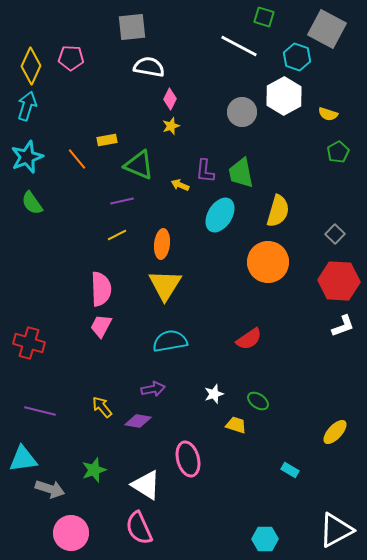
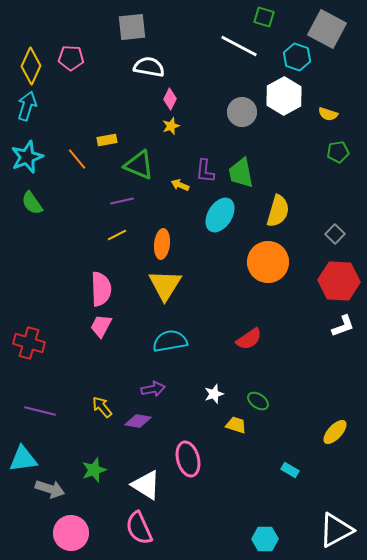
green pentagon at (338, 152): rotated 20 degrees clockwise
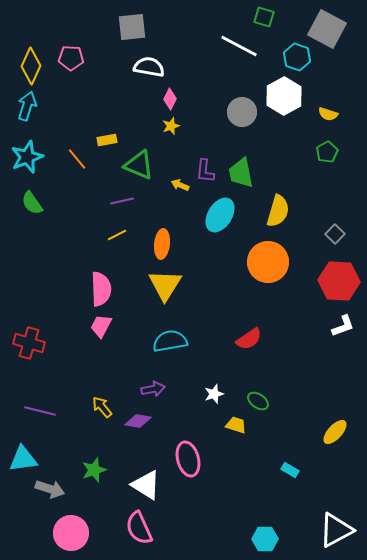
green pentagon at (338, 152): moved 11 px left; rotated 20 degrees counterclockwise
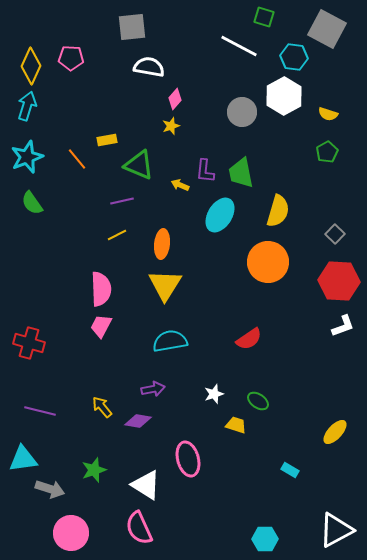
cyan hexagon at (297, 57): moved 3 px left; rotated 12 degrees counterclockwise
pink diamond at (170, 99): moved 5 px right; rotated 15 degrees clockwise
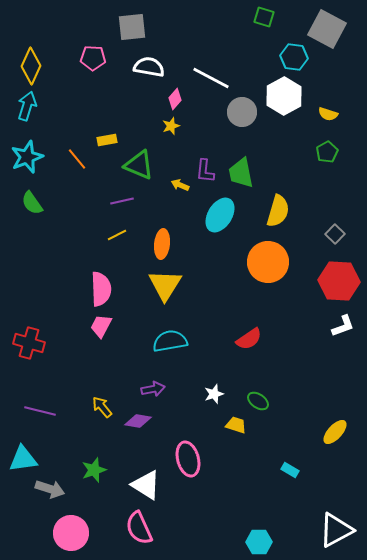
white line at (239, 46): moved 28 px left, 32 px down
pink pentagon at (71, 58): moved 22 px right
cyan hexagon at (265, 539): moved 6 px left, 3 px down
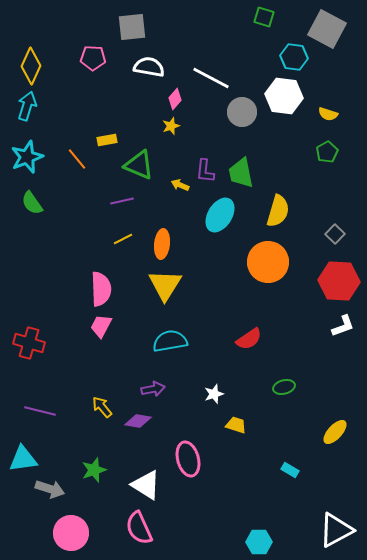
white hexagon at (284, 96): rotated 24 degrees counterclockwise
yellow line at (117, 235): moved 6 px right, 4 px down
green ellipse at (258, 401): moved 26 px right, 14 px up; rotated 50 degrees counterclockwise
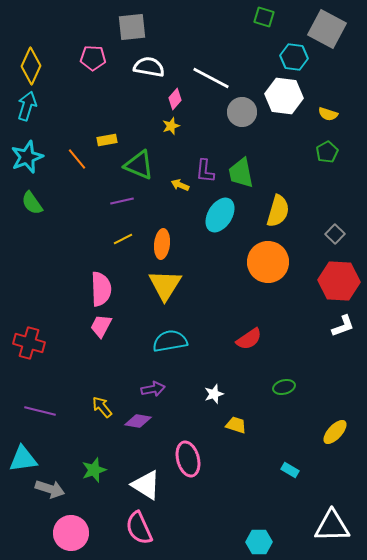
white triangle at (336, 530): moved 4 px left, 4 px up; rotated 27 degrees clockwise
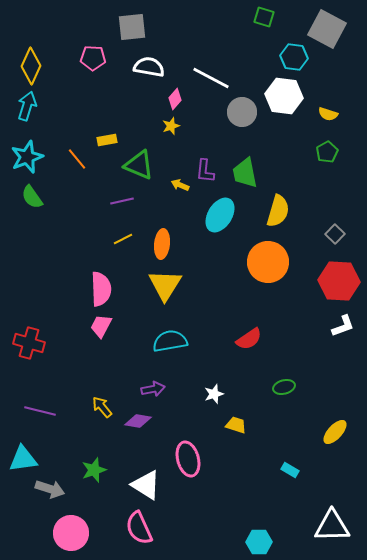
green trapezoid at (241, 173): moved 4 px right
green semicircle at (32, 203): moved 6 px up
